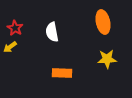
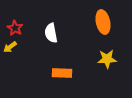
white semicircle: moved 1 px left, 1 px down
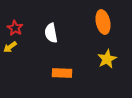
yellow star: rotated 24 degrees counterclockwise
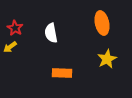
orange ellipse: moved 1 px left, 1 px down
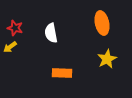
red star: rotated 14 degrees counterclockwise
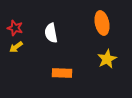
yellow arrow: moved 6 px right
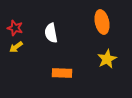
orange ellipse: moved 1 px up
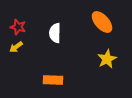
orange ellipse: rotated 30 degrees counterclockwise
red star: moved 3 px right, 1 px up
white semicircle: moved 4 px right; rotated 12 degrees clockwise
orange rectangle: moved 9 px left, 7 px down
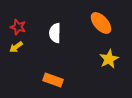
orange ellipse: moved 1 px left, 1 px down
yellow star: moved 2 px right
orange rectangle: rotated 18 degrees clockwise
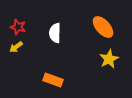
orange ellipse: moved 2 px right, 4 px down
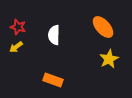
white semicircle: moved 1 px left, 2 px down
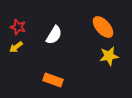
white semicircle: rotated 150 degrees counterclockwise
yellow star: moved 3 px up; rotated 18 degrees clockwise
